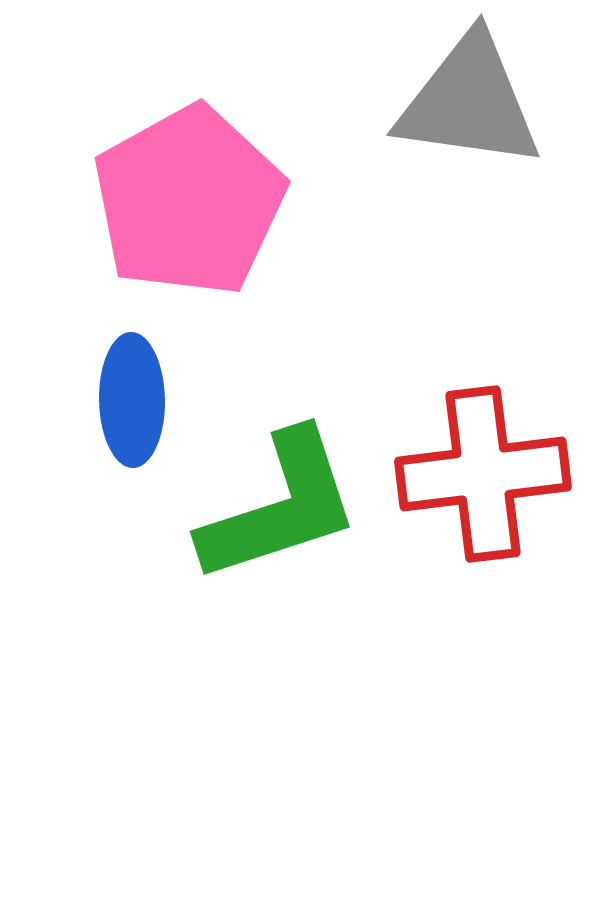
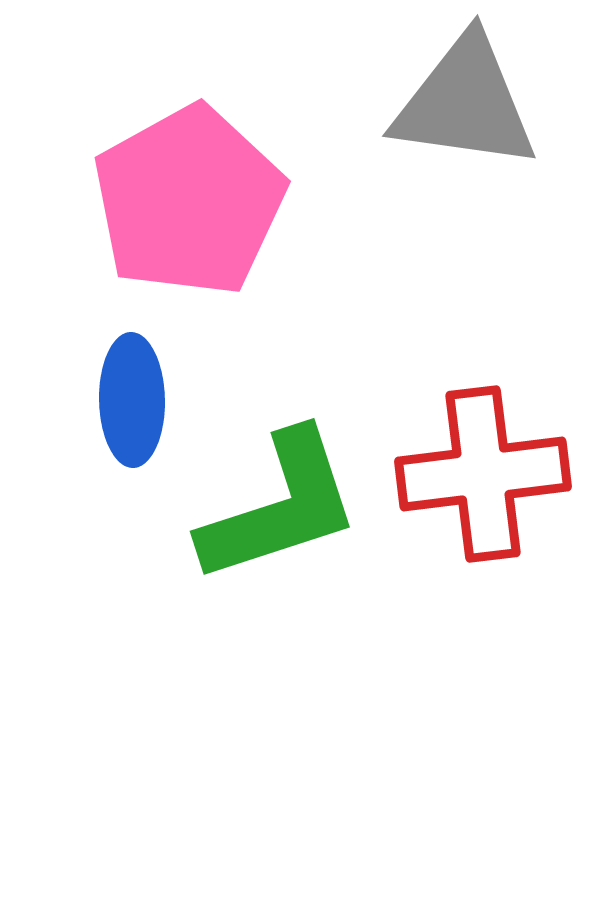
gray triangle: moved 4 px left, 1 px down
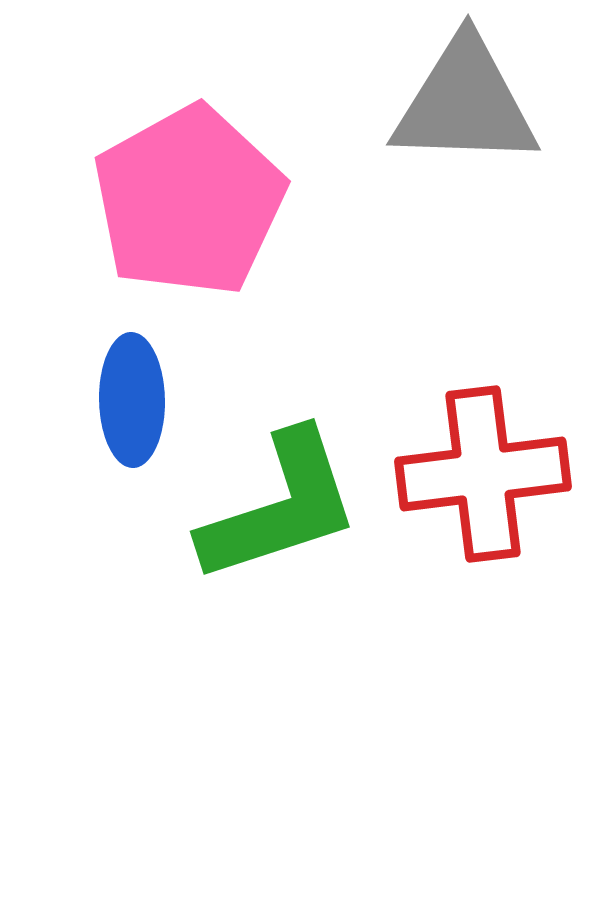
gray triangle: rotated 6 degrees counterclockwise
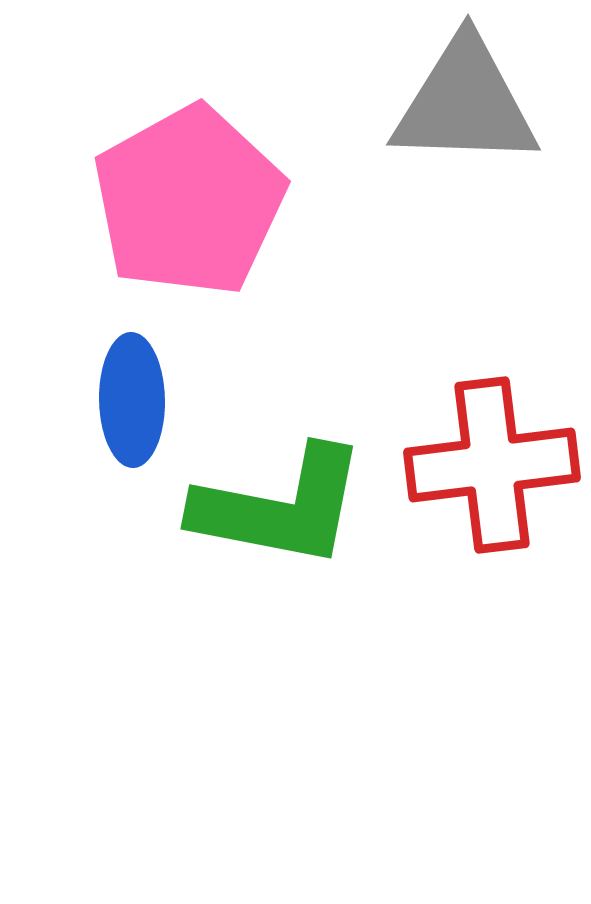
red cross: moved 9 px right, 9 px up
green L-shape: rotated 29 degrees clockwise
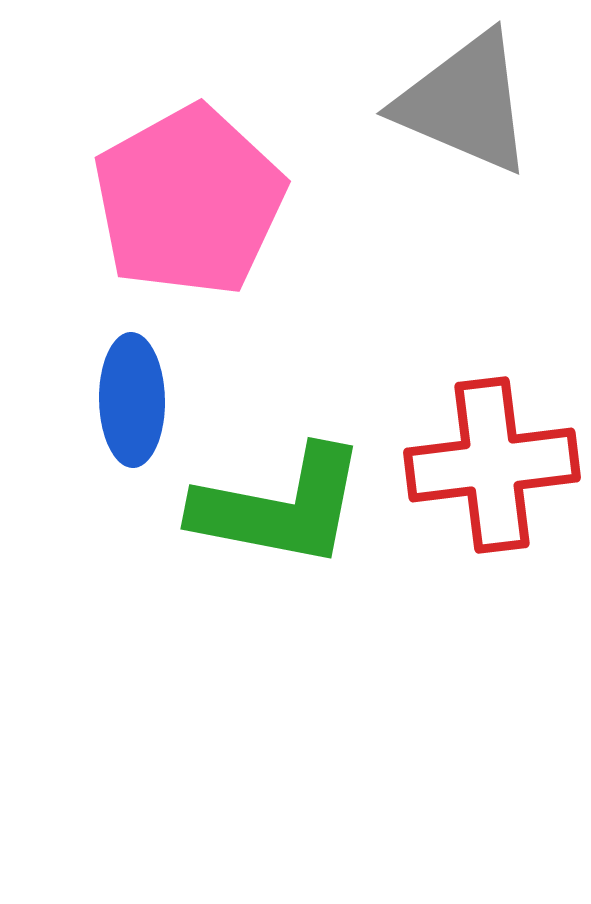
gray triangle: rotated 21 degrees clockwise
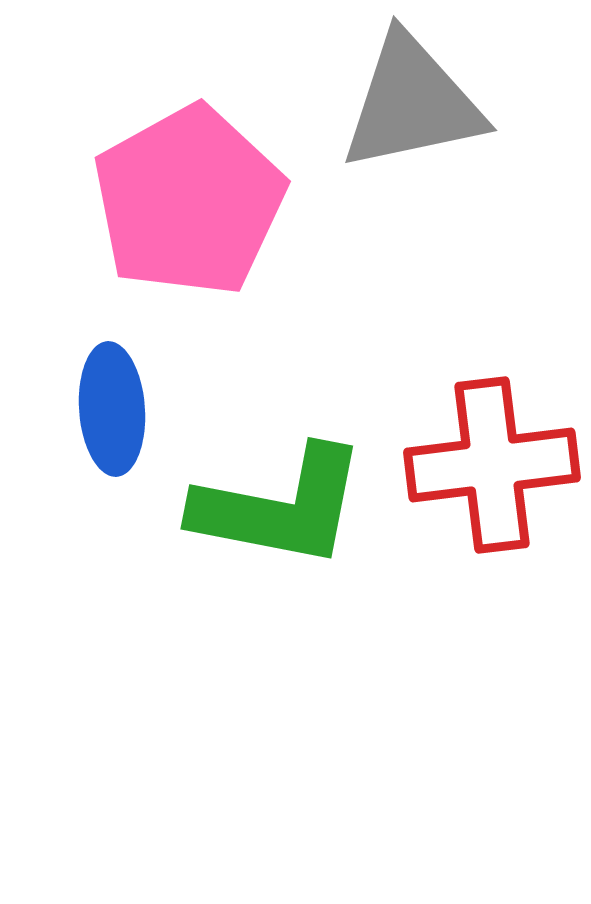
gray triangle: moved 53 px left; rotated 35 degrees counterclockwise
blue ellipse: moved 20 px left, 9 px down; rotated 3 degrees counterclockwise
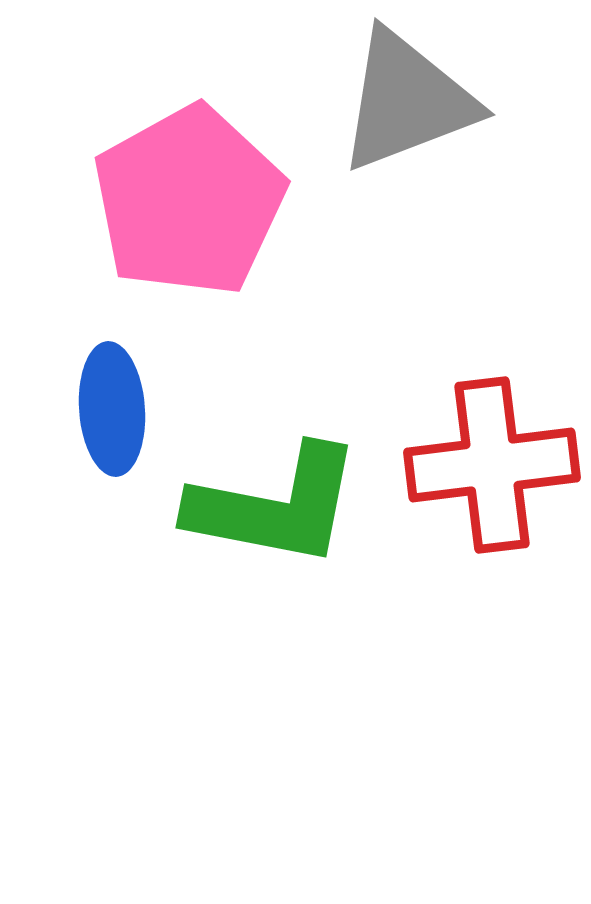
gray triangle: moved 5 px left, 2 px up; rotated 9 degrees counterclockwise
green L-shape: moved 5 px left, 1 px up
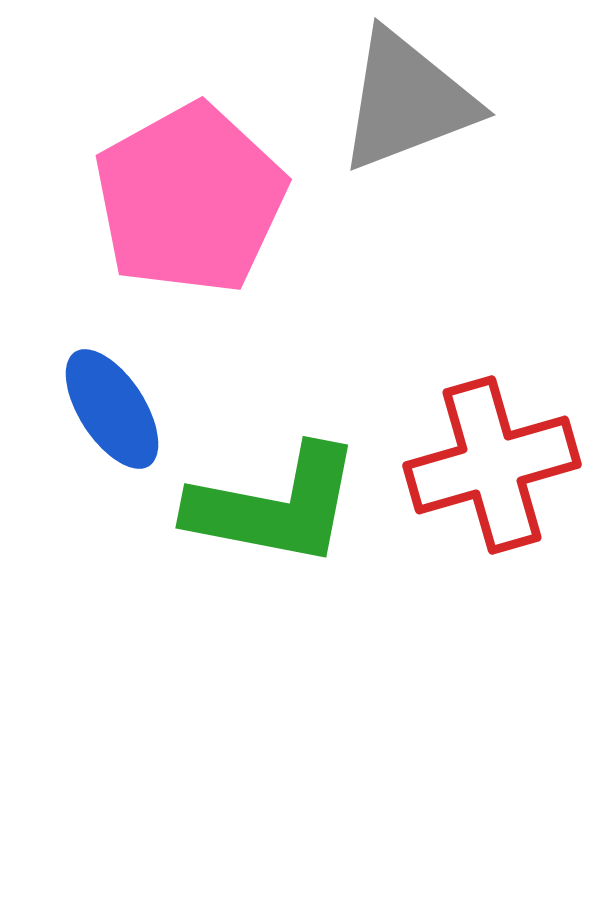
pink pentagon: moved 1 px right, 2 px up
blue ellipse: rotated 29 degrees counterclockwise
red cross: rotated 9 degrees counterclockwise
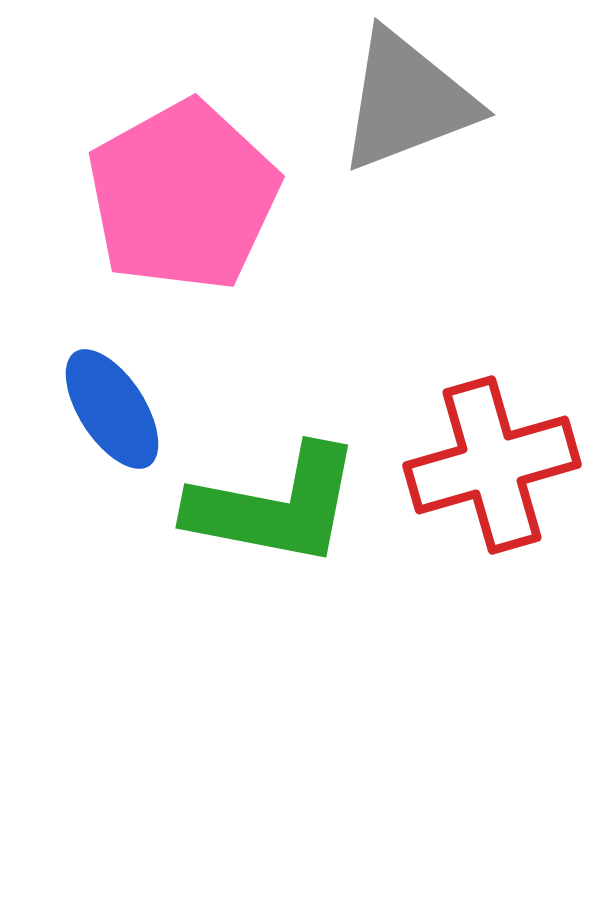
pink pentagon: moved 7 px left, 3 px up
